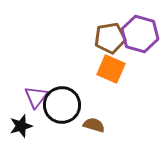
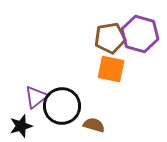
orange square: rotated 12 degrees counterclockwise
purple triangle: rotated 15 degrees clockwise
black circle: moved 1 px down
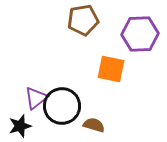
purple hexagon: rotated 18 degrees counterclockwise
brown pentagon: moved 27 px left, 18 px up
purple triangle: moved 1 px down
black star: moved 1 px left
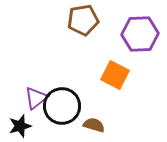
orange square: moved 4 px right, 6 px down; rotated 16 degrees clockwise
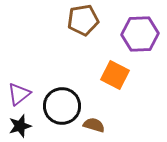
purple triangle: moved 17 px left, 4 px up
